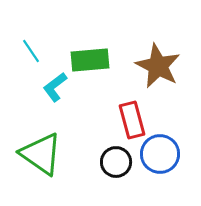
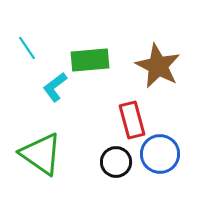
cyan line: moved 4 px left, 3 px up
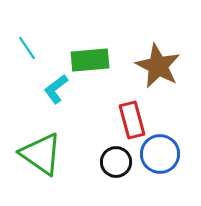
cyan L-shape: moved 1 px right, 2 px down
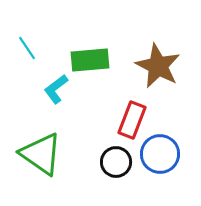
red rectangle: rotated 36 degrees clockwise
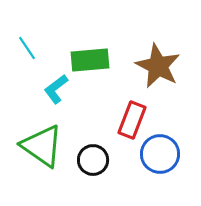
green triangle: moved 1 px right, 8 px up
black circle: moved 23 px left, 2 px up
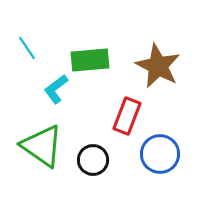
red rectangle: moved 5 px left, 4 px up
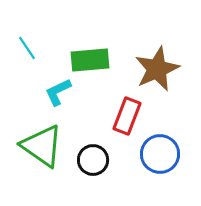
brown star: moved 1 px left, 3 px down; rotated 21 degrees clockwise
cyan L-shape: moved 2 px right, 3 px down; rotated 12 degrees clockwise
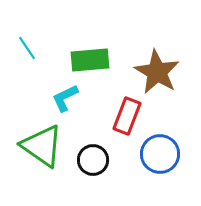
brown star: moved 3 px down; rotated 18 degrees counterclockwise
cyan L-shape: moved 7 px right, 6 px down
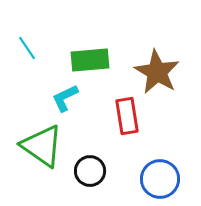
red rectangle: rotated 30 degrees counterclockwise
blue circle: moved 25 px down
black circle: moved 3 px left, 11 px down
